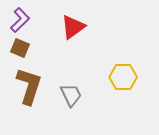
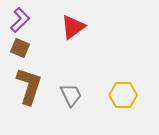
yellow hexagon: moved 18 px down
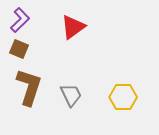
brown square: moved 1 px left, 1 px down
brown L-shape: moved 1 px down
yellow hexagon: moved 2 px down
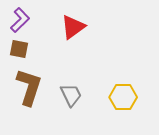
brown square: rotated 12 degrees counterclockwise
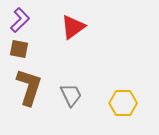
yellow hexagon: moved 6 px down
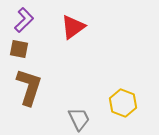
purple L-shape: moved 4 px right
gray trapezoid: moved 8 px right, 24 px down
yellow hexagon: rotated 20 degrees clockwise
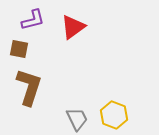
purple L-shape: moved 9 px right; rotated 30 degrees clockwise
yellow hexagon: moved 9 px left, 12 px down
gray trapezoid: moved 2 px left
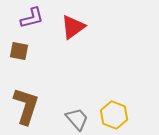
purple L-shape: moved 1 px left, 2 px up
brown square: moved 2 px down
brown L-shape: moved 3 px left, 19 px down
gray trapezoid: rotated 15 degrees counterclockwise
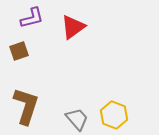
brown square: rotated 30 degrees counterclockwise
